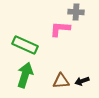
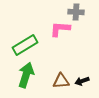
green rectangle: rotated 55 degrees counterclockwise
green arrow: moved 1 px right
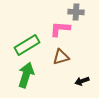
green rectangle: moved 2 px right
brown triangle: moved 24 px up; rotated 12 degrees counterclockwise
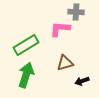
green rectangle: moved 1 px left
brown triangle: moved 4 px right, 6 px down
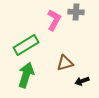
pink L-shape: moved 6 px left, 9 px up; rotated 115 degrees clockwise
